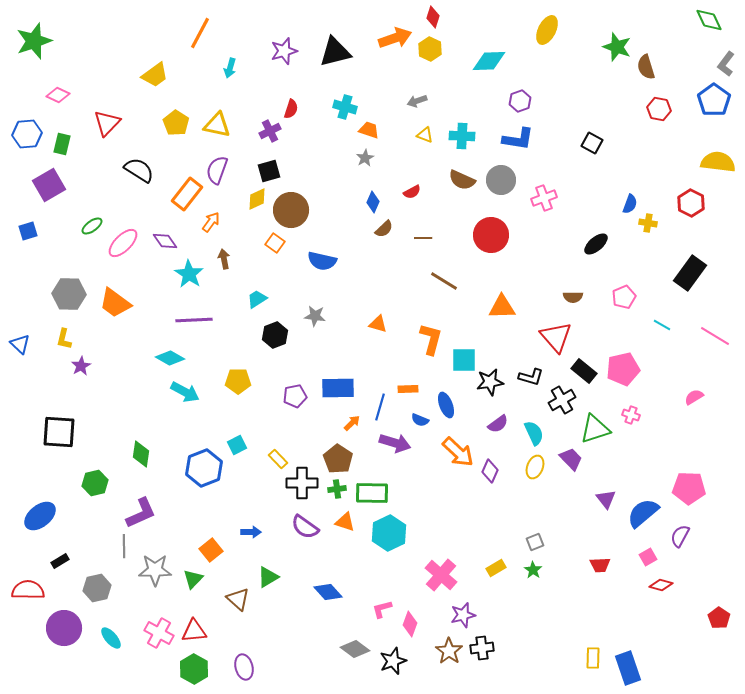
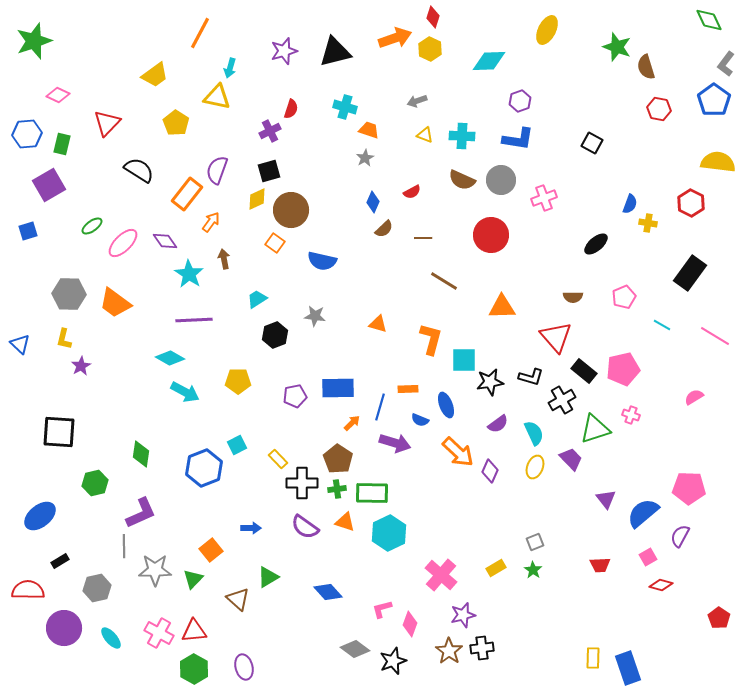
yellow triangle at (217, 125): moved 28 px up
blue arrow at (251, 532): moved 4 px up
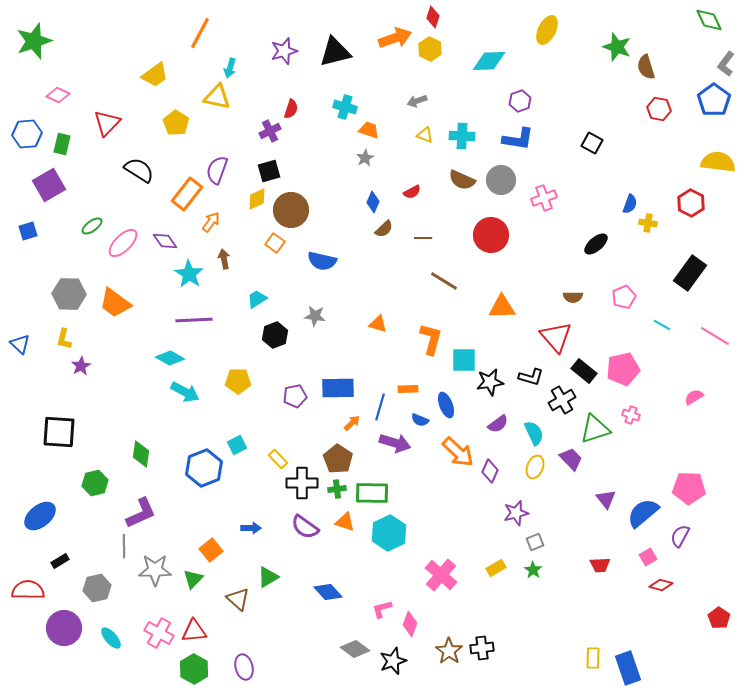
purple star at (463, 615): moved 53 px right, 102 px up
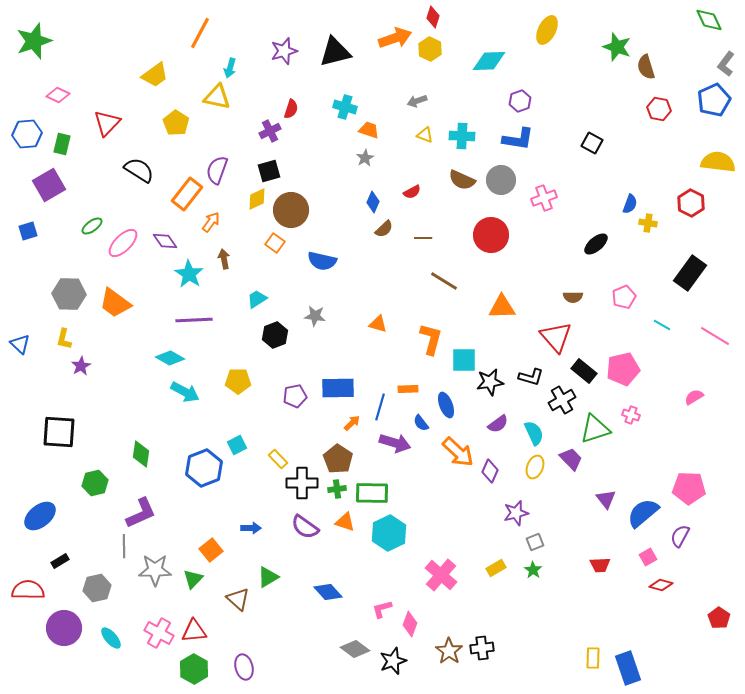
blue pentagon at (714, 100): rotated 12 degrees clockwise
blue semicircle at (420, 420): moved 1 px right, 3 px down; rotated 30 degrees clockwise
